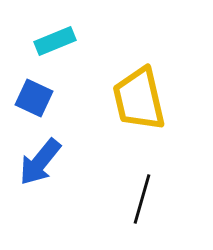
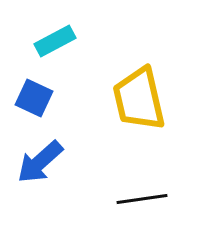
cyan rectangle: rotated 6 degrees counterclockwise
blue arrow: rotated 9 degrees clockwise
black line: rotated 66 degrees clockwise
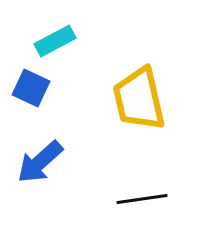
blue square: moved 3 px left, 10 px up
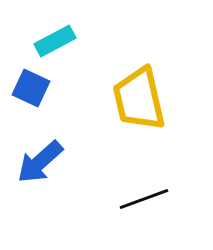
black line: moved 2 px right; rotated 12 degrees counterclockwise
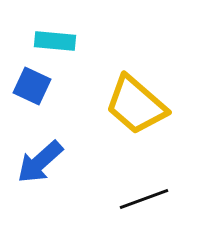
cyan rectangle: rotated 33 degrees clockwise
blue square: moved 1 px right, 2 px up
yellow trapezoid: moved 3 px left, 6 px down; rotated 36 degrees counterclockwise
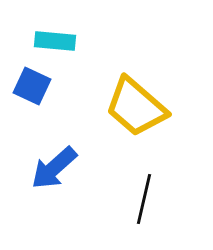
yellow trapezoid: moved 2 px down
blue arrow: moved 14 px right, 6 px down
black line: rotated 57 degrees counterclockwise
